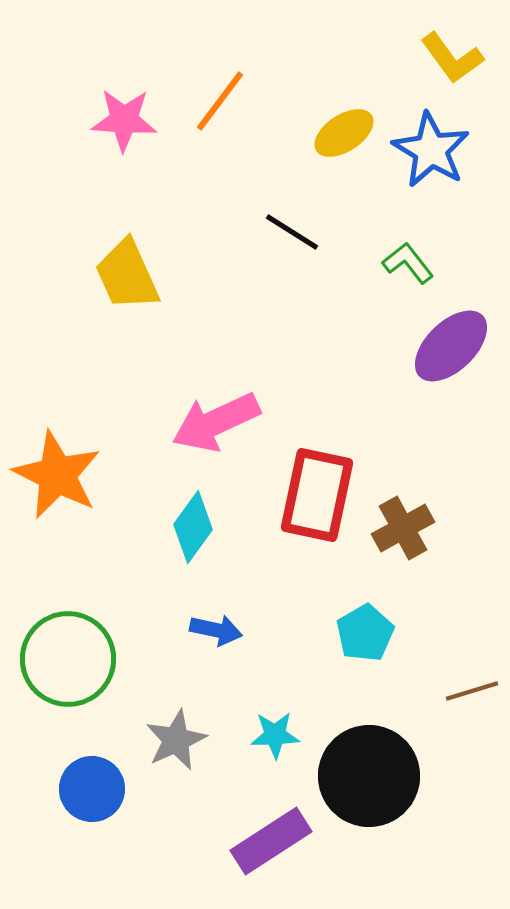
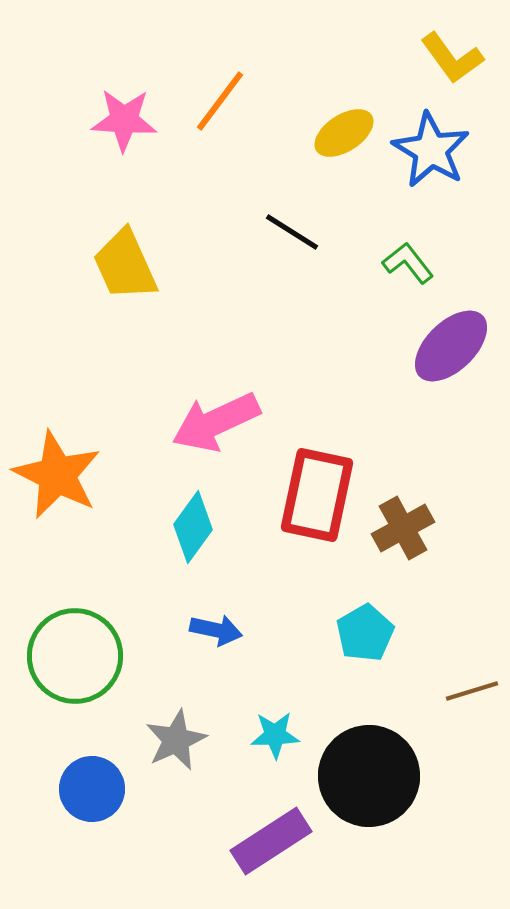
yellow trapezoid: moved 2 px left, 10 px up
green circle: moved 7 px right, 3 px up
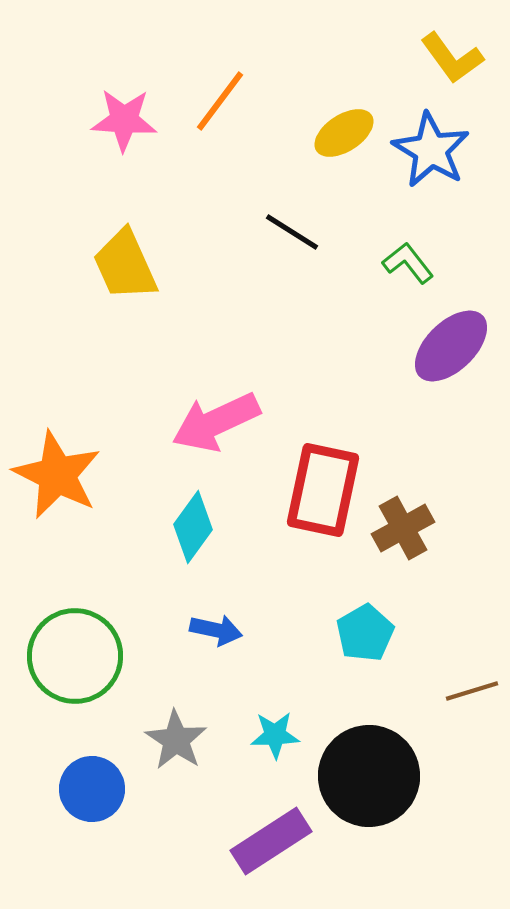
red rectangle: moved 6 px right, 5 px up
gray star: rotated 14 degrees counterclockwise
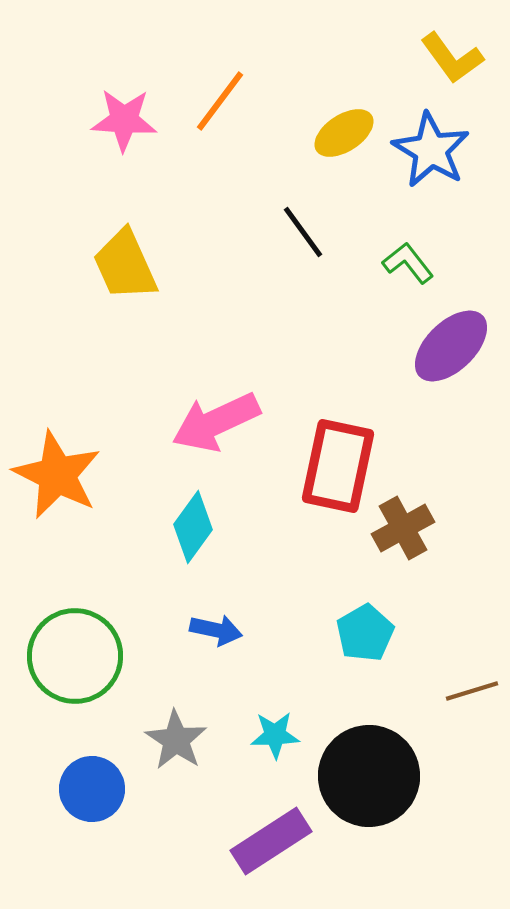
black line: moved 11 px right; rotated 22 degrees clockwise
red rectangle: moved 15 px right, 24 px up
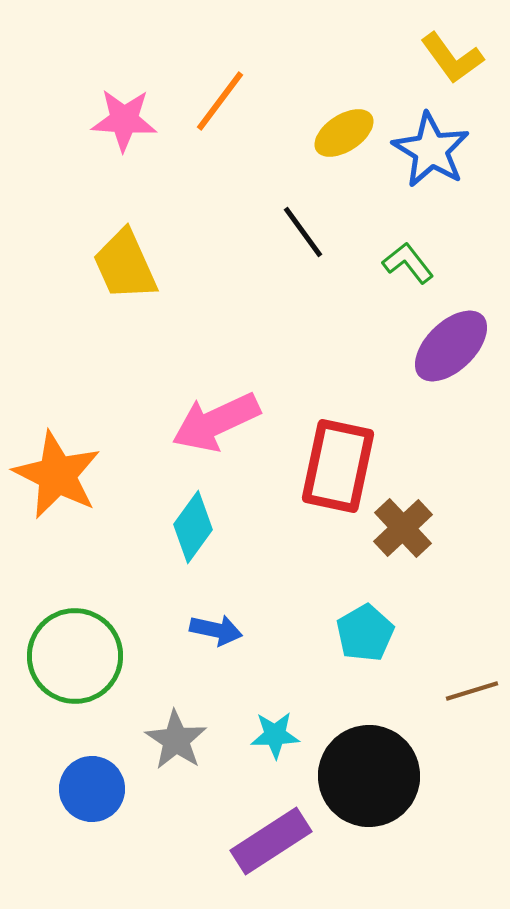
brown cross: rotated 14 degrees counterclockwise
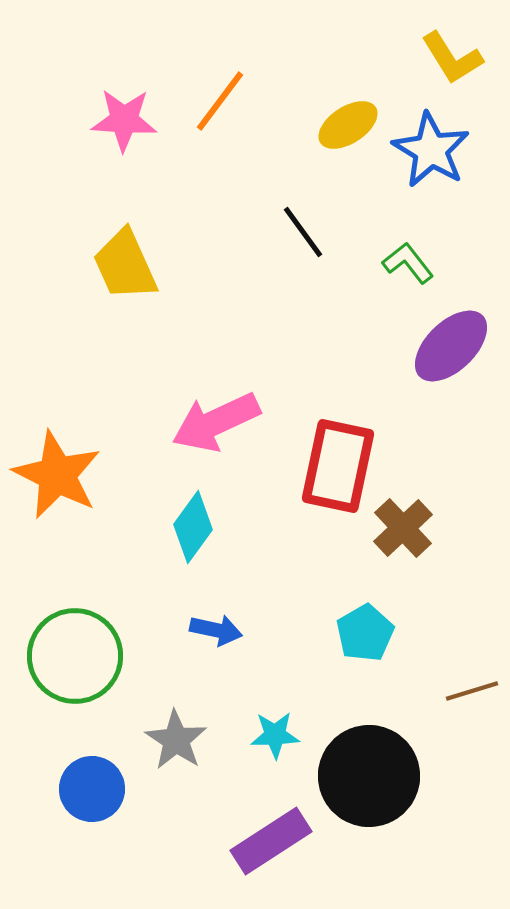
yellow L-shape: rotated 4 degrees clockwise
yellow ellipse: moved 4 px right, 8 px up
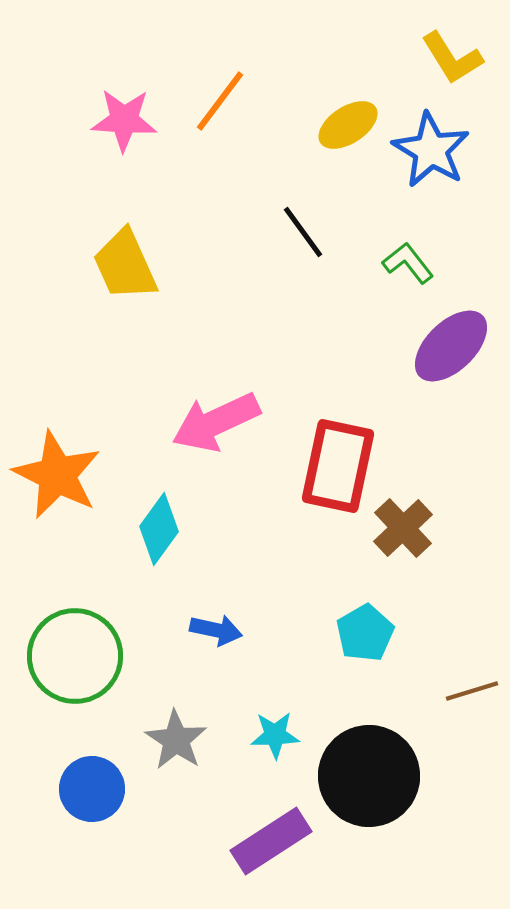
cyan diamond: moved 34 px left, 2 px down
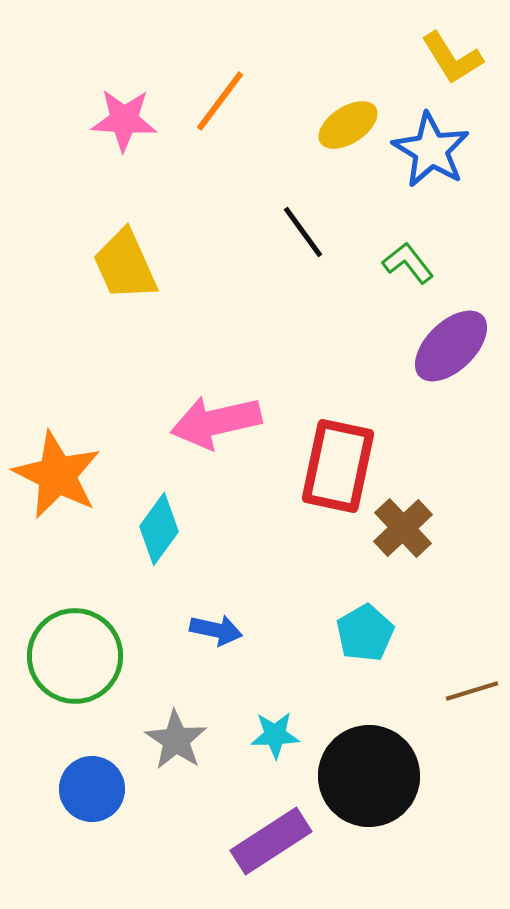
pink arrow: rotated 12 degrees clockwise
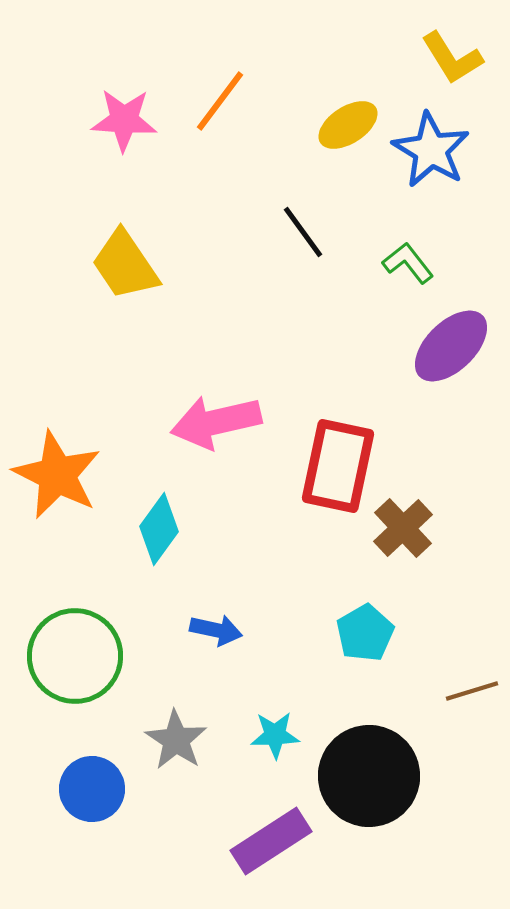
yellow trapezoid: rotated 10 degrees counterclockwise
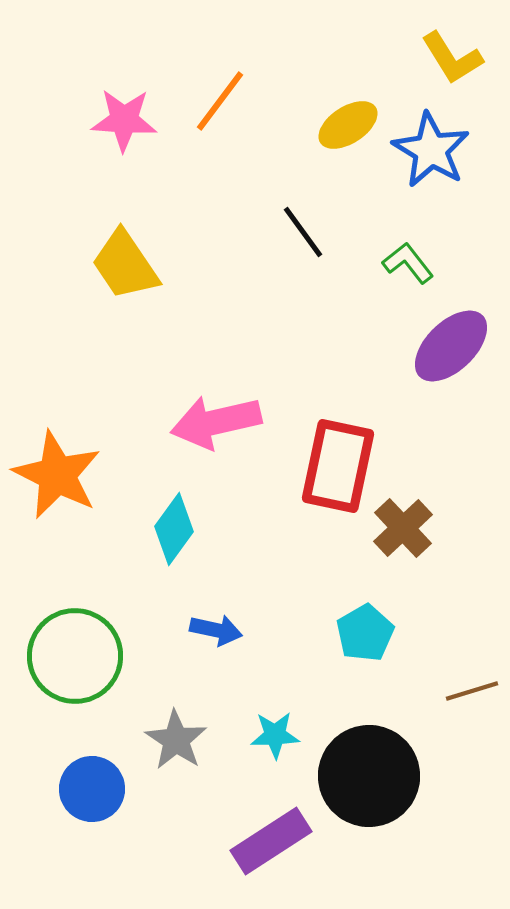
cyan diamond: moved 15 px right
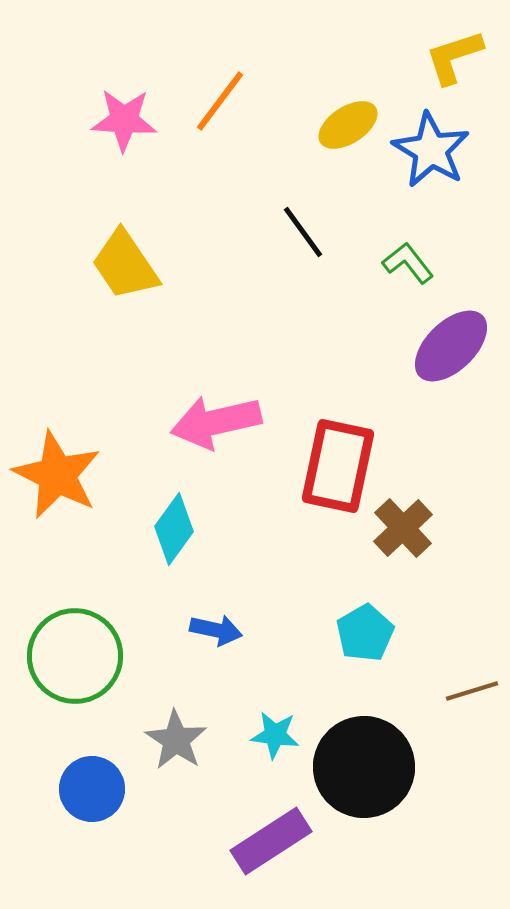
yellow L-shape: moved 2 px right, 1 px up; rotated 104 degrees clockwise
cyan star: rotated 9 degrees clockwise
black circle: moved 5 px left, 9 px up
